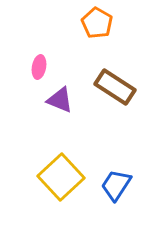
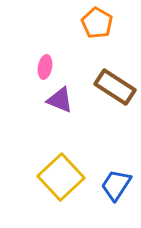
pink ellipse: moved 6 px right
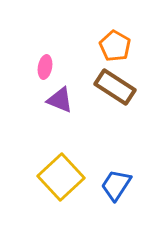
orange pentagon: moved 18 px right, 23 px down
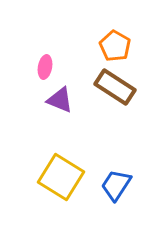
yellow square: rotated 15 degrees counterclockwise
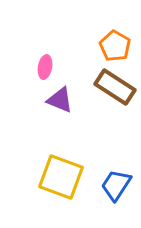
yellow square: rotated 12 degrees counterclockwise
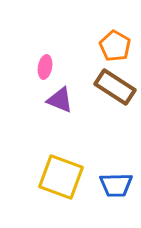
blue trapezoid: rotated 124 degrees counterclockwise
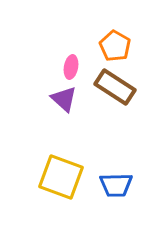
pink ellipse: moved 26 px right
purple triangle: moved 4 px right, 1 px up; rotated 20 degrees clockwise
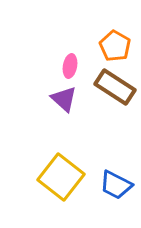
pink ellipse: moved 1 px left, 1 px up
yellow square: rotated 18 degrees clockwise
blue trapezoid: rotated 28 degrees clockwise
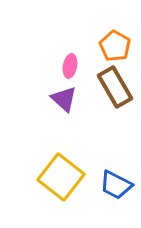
brown rectangle: rotated 27 degrees clockwise
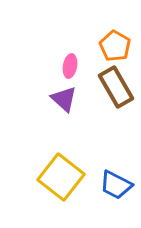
brown rectangle: moved 1 px right
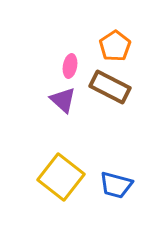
orange pentagon: rotated 8 degrees clockwise
brown rectangle: moved 6 px left; rotated 33 degrees counterclockwise
purple triangle: moved 1 px left, 1 px down
blue trapezoid: rotated 12 degrees counterclockwise
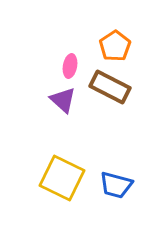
yellow square: moved 1 px right, 1 px down; rotated 12 degrees counterclockwise
